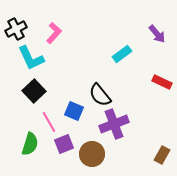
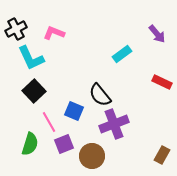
pink L-shape: rotated 110 degrees counterclockwise
brown circle: moved 2 px down
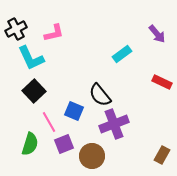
pink L-shape: rotated 145 degrees clockwise
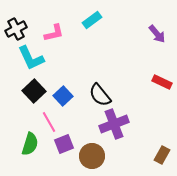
cyan rectangle: moved 30 px left, 34 px up
blue square: moved 11 px left, 15 px up; rotated 24 degrees clockwise
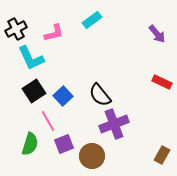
black square: rotated 10 degrees clockwise
pink line: moved 1 px left, 1 px up
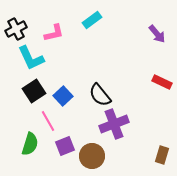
purple square: moved 1 px right, 2 px down
brown rectangle: rotated 12 degrees counterclockwise
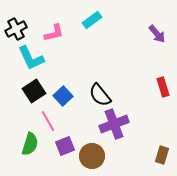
red rectangle: moved 1 px right, 5 px down; rotated 48 degrees clockwise
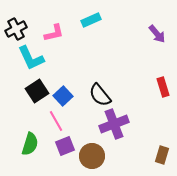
cyan rectangle: moved 1 px left; rotated 12 degrees clockwise
black square: moved 3 px right
pink line: moved 8 px right
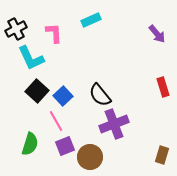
pink L-shape: rotated 80 degrees counterclockwise
black square: rotated 15 degrees counterclockwise
brown circle: moved 2 px left, 1 px down
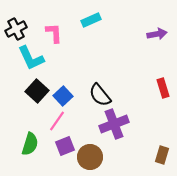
purple arrow: rotated 60 degrees counterclockwise
red rectangle: moved 1 px down
pink line: moved 1 px right; rotated 65 degrees clockwise
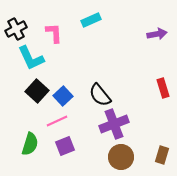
pink line: rotated 30 degrees clockwise
brown circle: moved 31 px right
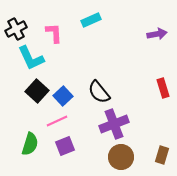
black semicircle: moved 1 px left, 3 px up
